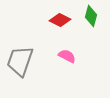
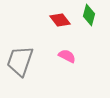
green diamond: moved 2 px left, 1 px up
red diamond: rotated 25 degrees clockwise
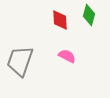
red diamond: rotated 35 degrees clockwise
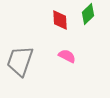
green diamond: moved 1 px left, 1 px up; rotated 30 degrees clockwise
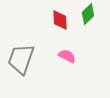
gray trapezoid: moved 1 px right, 2 px up
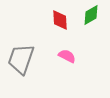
green diamond: moved 3 px right, 1 px down; rotated 15 degrees clockwise
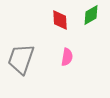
pink semicircle: moved 1 px down; rotated 72 degrees clockwise
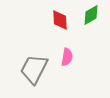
gray trapezoid: moved 13 px right, 10 px down; rotated 8 degrees clockwise
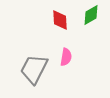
pink semicircle: moved 1 px left
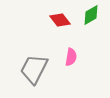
red diamond: rotated 35 degrees counterclockwise
pink semicircle: moved 5 px right
